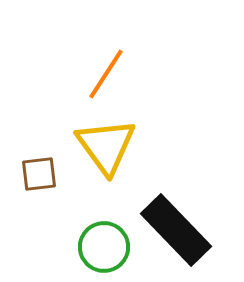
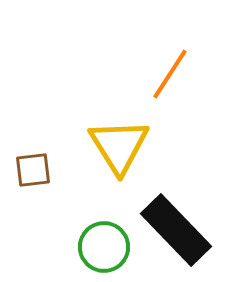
orange line: moved 64 px right
yellow triangle: moved 13 px right; rotated 4 degrees clockwise
brown square: moved 6 px left, 4 px up
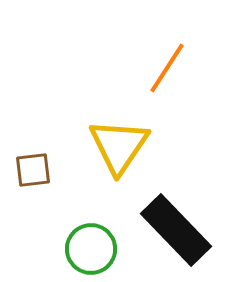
orange line: moved 3 px left, 6 px up
yellow triangle: rotated 6 degrees clockwise
green circle: moved 13 px left, 2 px down
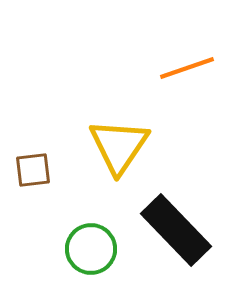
orange line: moved 20 px right; rotated 38 degrees clockwise
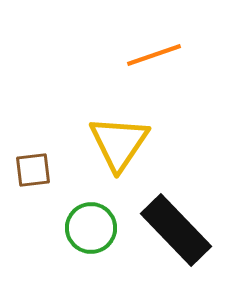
orange line: moved 33 px left, 13 px up
yellow triangle: moved 3 px up
green circle: moved 21 px up
